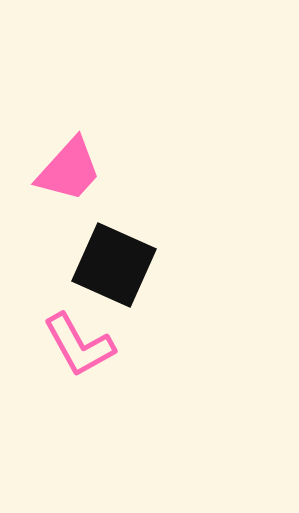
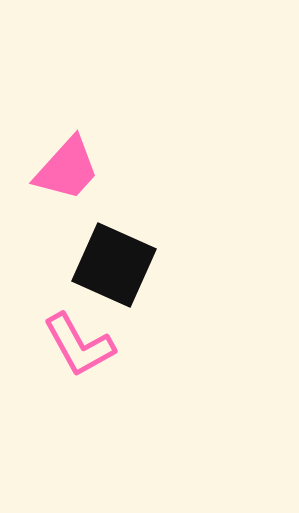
pink trapezoid: moved 2 px left, 1 px up
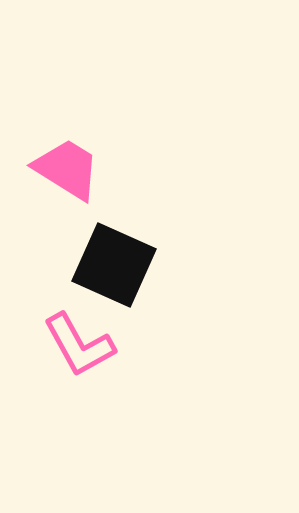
pink trapezoid: rotated 100 degrees counterclockwise
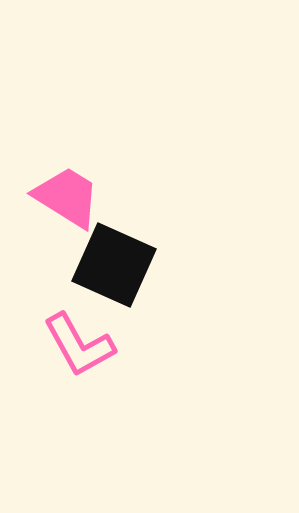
pink trapezoid: moved 28 px down
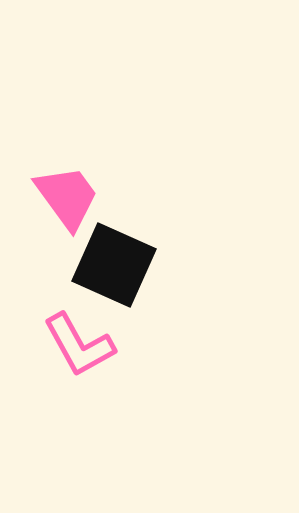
pink trapezoid: rotated 22 degrees clockwise
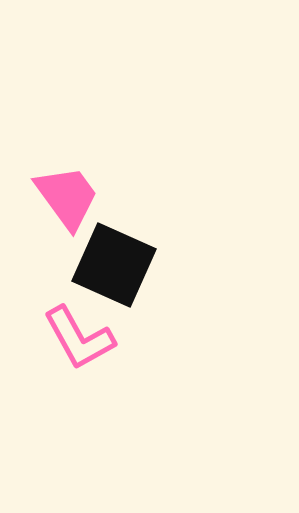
pink L-shape: moved 7 px up
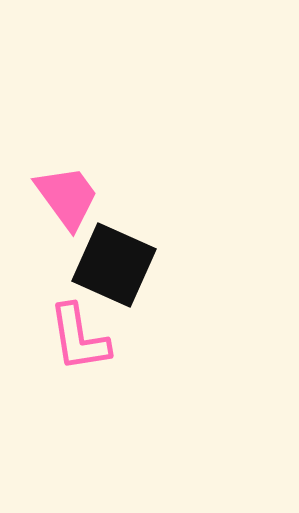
pink L-shape: rotated 20 degrees clockwise
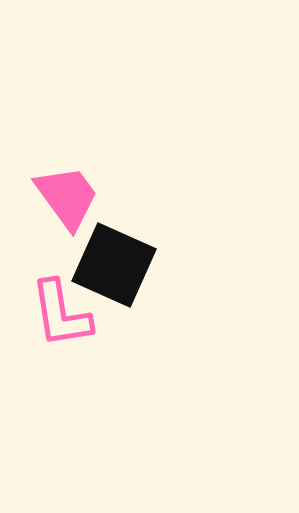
pink L-shape: moved 18 px left, 24 px up
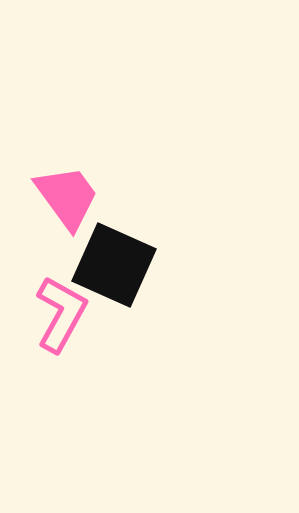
pink L-shape: rotated 142 degrees counterclockwise
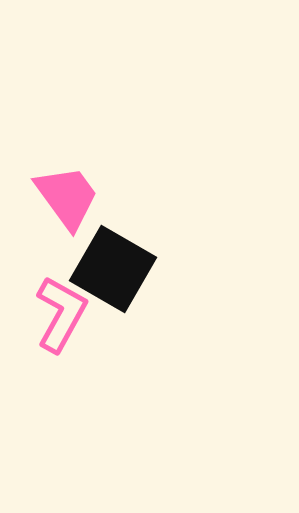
black square: moved 1 px left, 4 px down; rotated 6 degrees clockwise
